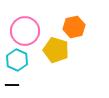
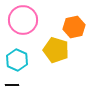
pink circle: moved 2 px left, 11 px up
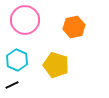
pink circle: moved 2 px right
yellow pentagon: moved 15 px down
black line: rotated 24 degrees counterclockwise
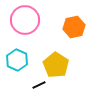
yellow pentagon: rotated 15 degrees clockwise
black line: moved 27 px right
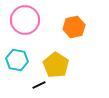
cyan hexagon: rotated 15 degrees counterclockwise
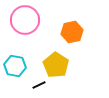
orange hexagon: moved 2 px left, 5 px down
cyan hexagon: moved 2 px left, 6 px down
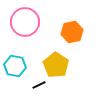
pink circle: moved 2 px down
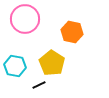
pink circle: moved 3 px up
orange hexagon: rotated 25 degrees clockwise
yellow pentagon: moved 4 px left, 2 px up
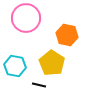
pink circle: moved 1 px right, 1 px up
orange hexagon: moved 5 px left, 3 px down
black line: rotated 40 degrees clockwise
